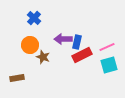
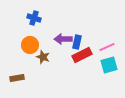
blue cross: rotated 24 degrees counterclockwise
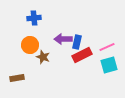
blue cross: rotated 24 degrees counterclockwise
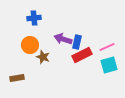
purple arrow: rotated 18 degrees clockwise
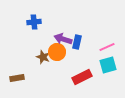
blue cross: moved 4 px down
orange circle: moved 27 px right, 7 px down
red rectangle: moved 22 px down
cyan square: moved 1 px left
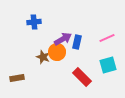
purple arrow: rotated 132 degrees clockwise
pink line: moved 9 px up
red rectangle: rotated 72 degrees clockwise
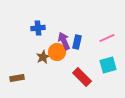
blue cross: moved 4 px right, 6 px down
purple arrow: moved 1 px right, 2 px down; rotated 84 degrees counterclockwise
brown star: rotated 24 degrees clockwise
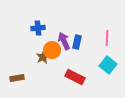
pink line: rotated 63 degrees counterclockwise
orange circle: moved 5 px left, 2 px up
cyan square: rotated 36 degrees counterclockwise
red rectangle: moved 7 px left; rotated 18 degrees counterclockwise
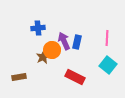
brown rectangle: moved 2 px right, 1 px up
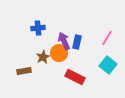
pink line: rotated 28 degrees clockwise
orange circle: moved 7 px right, 3 px down
brown rectangle: moved 5 px right, 6 px up
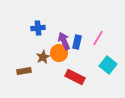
pink line: moved 9 px left
